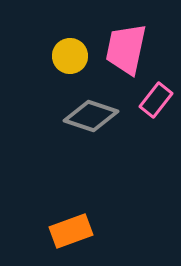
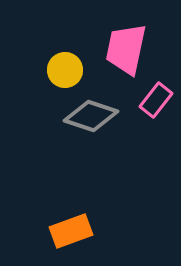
yellow circle: moved 5 px left, 14 px down
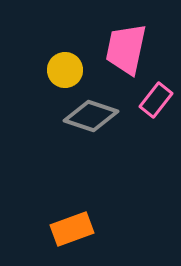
orange rectangle: moved 1 px right, 2 px up
